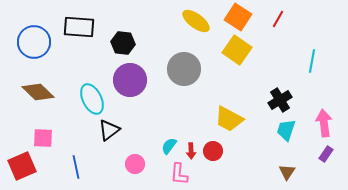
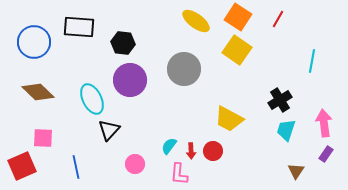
black triangle: rotated 10 degrees counterclockwise
brown triangle: moved 9 px right, 1 px up
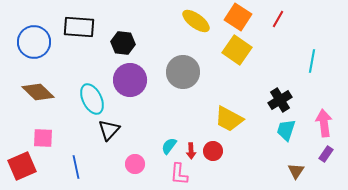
gray circle: moved 1 px left, 3 px down
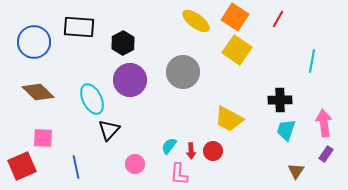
orange square: moved 3 px left
black hexagon: rotated 25 degrees clockwise
black cross: rotated 30 degrees clockwise
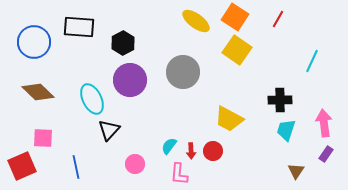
cyan line: rotated 15 degrees clockwise
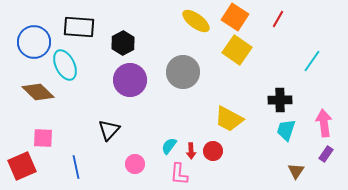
cyan line: rotated 10 degrees clockwise
cyan ellipse: moved 27 px left, 34 px up
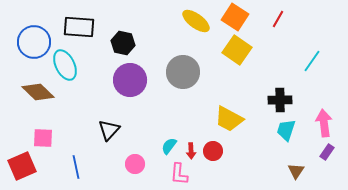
black hexagon: rotated 20 degrees counterclockwise
purple rectangle: moved 1 px right, 2 px up
